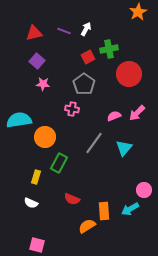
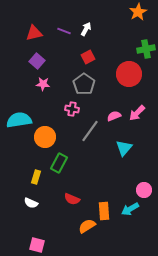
green cross: moved 37 px right
gray line: moved 4 px left, 12 px up
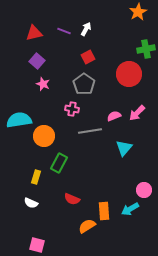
pink star: rotated 16 degrees clockwise
gray line: rotated 45 degrees clockwise
orange circle: moved 1 px left, 1 px up
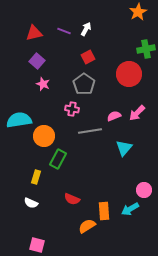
green rectangle: moved 1 px left, 4 px up
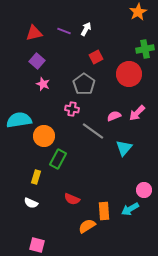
green cross: moved 1 px left
red square: moved 8 px right
gray line: moved 3 px right; rotated 45 degrees clockwise
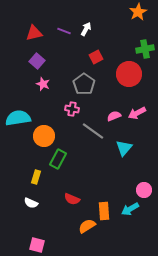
pink arrow: rotated 18 degrees clockwise
cyan semicircle: moved 1 px left, 2 px up
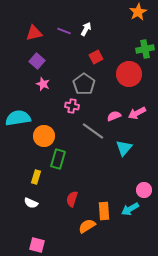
pink cross: moved 3 px up
green rectangle: rotated 12 degrees counterclockwise
red semicircle: rotated 84 degrees clockwise
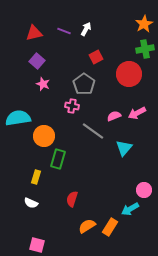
orange star: moved 6 px right, 12 px down
orange rectangle: moved 6 px right, 16 px down; rotated 36 degrees clockwise
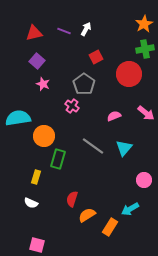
pink cross: rotated 24 degrees clockwise
pink arrow: moved 9 px right; rotated 114 degrees counterclockwise
gray line: moved 15 px down
pink circle: moved 10 px up
orange semicircle: moved 11 px up
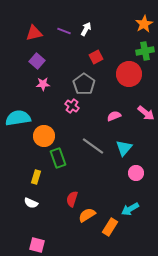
green cross: moved 2 px down
pink star: rotated 24 degrees counterclockwise
green rectangle: moved 1 px up; rotated 36 degrees counterclockwise
pink circle: moved 8 px left, 7 px up
